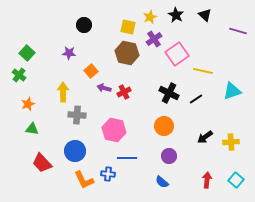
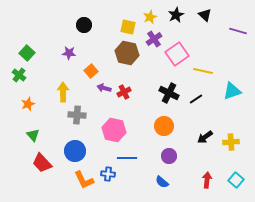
black star: rotated 14 degrees clockwise
green triangle: moved 1 px right, 6 px down; rotated 40 degrees clockwise
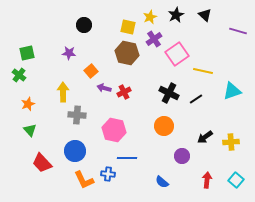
green square: rotated 35 degrees clockwise
green triangle: moved 3 px left, 5 px up
purple circle: moved 13 px right
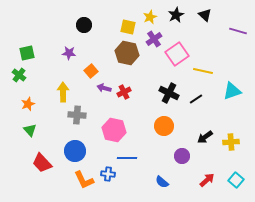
red arrow: rotated 42 degrees clockwise
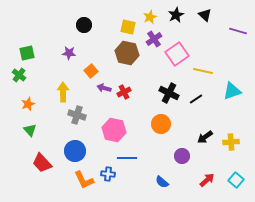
gray cross: rotated 12 degrees clockwise
orange circle: moved 3 px left, 2 px up
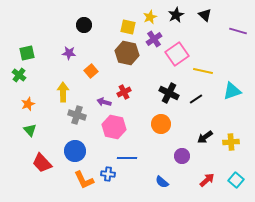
purple arrow: moved 14 px down
pink hexagon: moved 3 px up
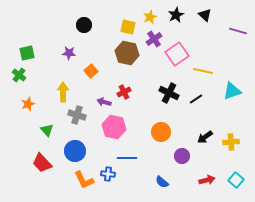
orange circle: moved 8 px down
green triangle: moved 17 px right
red arrow: rotated 28 degrees clockwise
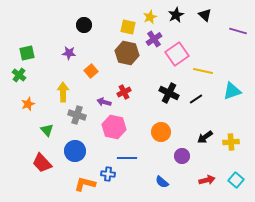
orange L-shape: moved 1 px right, 4 px down; rotated 130 degrees clockwise
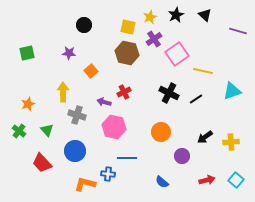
green cross: moved 56 px down
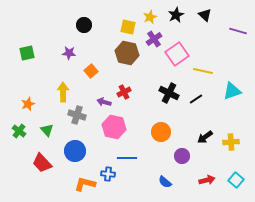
blue semicircle: moved 3 px right
